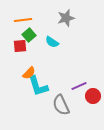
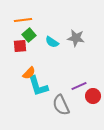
gray star: moved 10 px right, 20 px down; rotated 24 degrees clockwise
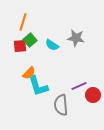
orange line: moved 2 px down; rotated 66 degrees counterclockwise
green square: moved 1 px right, 5 px down
cyan semicircle: moved 3 px down
red circle: moved 1 px up
gray semicircle: rotated 20 degrees clockwise
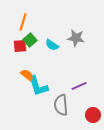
orange semicircle: moved 2 px left, 2 px down; rotated 96 degrees counterclockwise
red circle: moved 20 px down
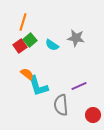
red square: rotated 32 degrees counterclockwise
orange semicircle: moved 1 px up
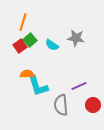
orange semicircle: rotated 40 degrees counterclockwise
red circle: moved 10 px up
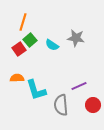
red square: moved 1 px left, 3 px down
orange semicircle: moved 10 px left, 4 px down
cyan L-shape: moved 2 px left, 4 px down
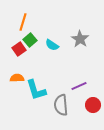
gray star: moved 4 px right, 1 px down; rotated 24 degrees clockwise
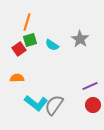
orange line: moved 4 px right
green square: rotated 24 degrees clockwise
purple line: moved 11 px right
cyan L-shape: moved 13 px down; rotated 35 degrees counterclockwise
gray semicircle: moved 7 px left; rotated 40 degrees clockwise
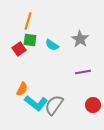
orange line: moved 1 px right, 1 px up
green square: rotated 24 degrees clockwise
orange semicircle: moved 5 px right, 11 px down; rotated 120 degrees clockwise
purple line: moved 7 px left, 14 px up; rotated 14 degrees clockwise
